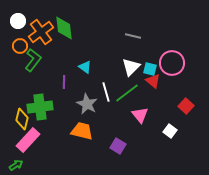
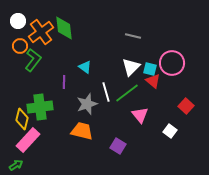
gray star: rotated 25 degrees clockwise
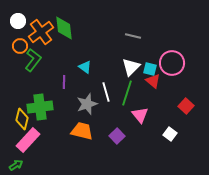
green line: rotated 35 degrees counterclockwise
white square: moved 3 px down
purple square: moved 1 px left, 10 px up; rotated 14 degrees clockwise
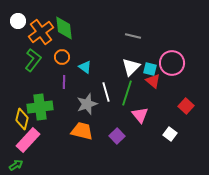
orange circle: moved 42 px right, 11 px down
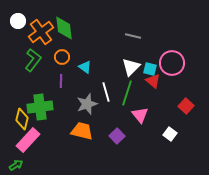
purple line: moved 3 px left, 1 px up
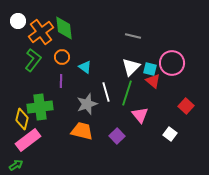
pink rectangle: rotated 10 degrees clockwise
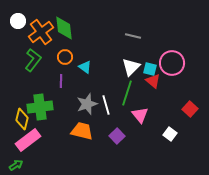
orange circle: moved 3 px right
white line: moved 13 px down
red square: moved 4 px right, 3 px down
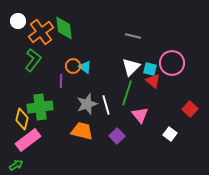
orange circle: moved 8 px right, 9 px down
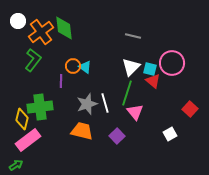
white line: moved 1 px left, 2 px up
pink triangle: moved 5 px left, 3 px up
white square: rotated 24 degrees clockwise
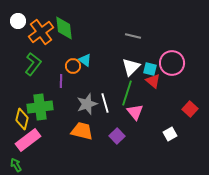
green L-shape: moved 4 px down
cyan triangle: moved 7 px up
green arrow: rotated 88 degrees counterclockwise
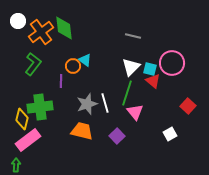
red square: moved 2 px left, 3 px up
green arrow: rotated 32 degrees clockwise
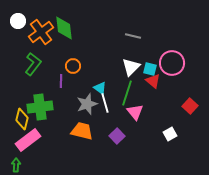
cyan triangle: moved 15 px right, 28 px down
red square: moved 2 px right
